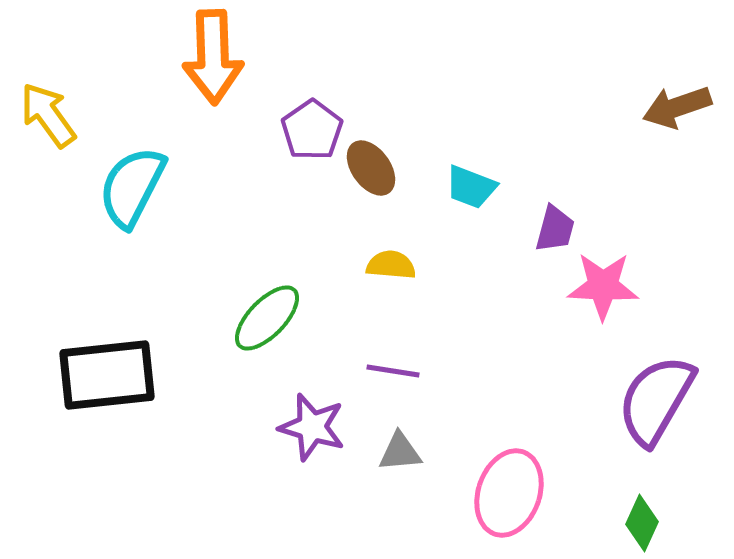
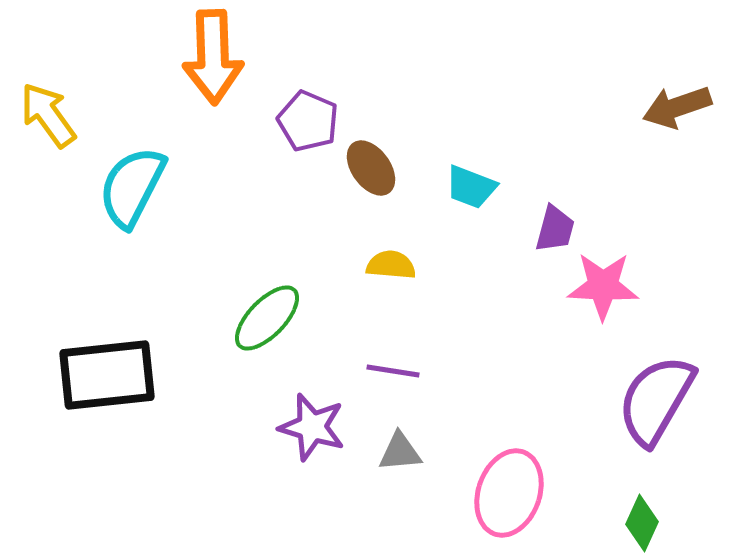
purple pentagon: moved 4 px left, 9 px up; rotated 14 degrees counterclockwise
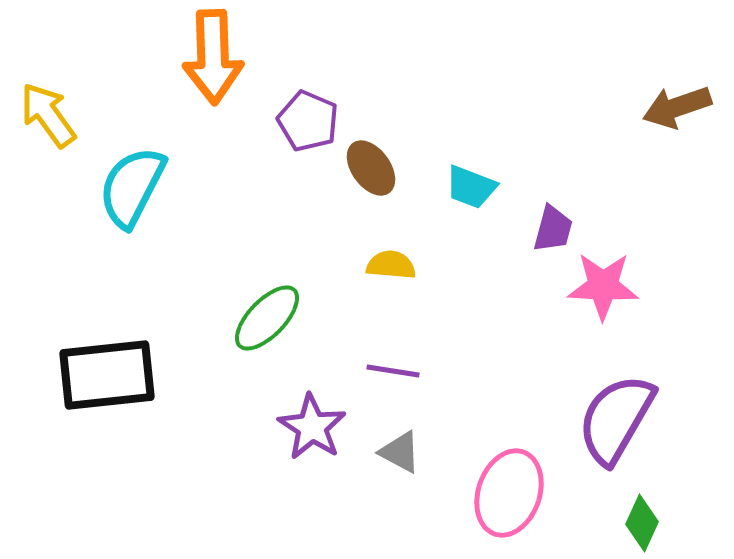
purple trapezoid: moved 2 px left
purple semicircle: moved 40 px left, 19 px down
purple star: rotated 16 degrees clockwise
gray triangle: rotated 33 degrees clockwise
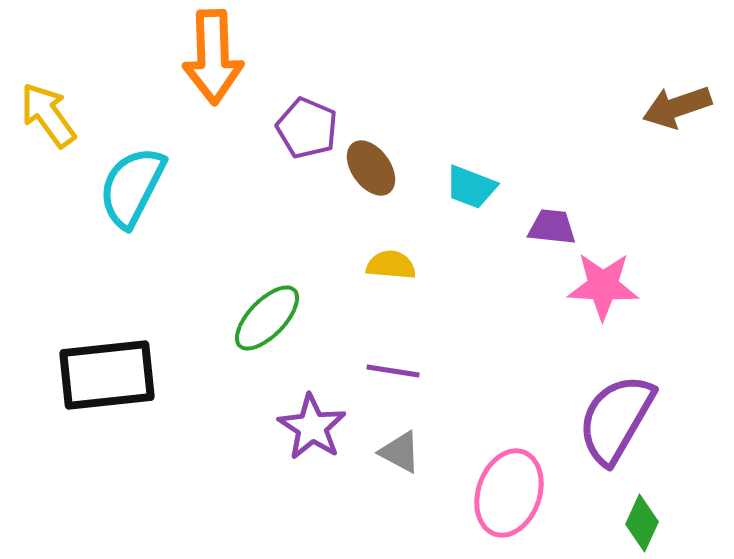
purple pentagon: moved 1 px left, 7 px down
purple trapezoid: moved 1 px left, 2 px up; rotated 99 degrees counterclockwise
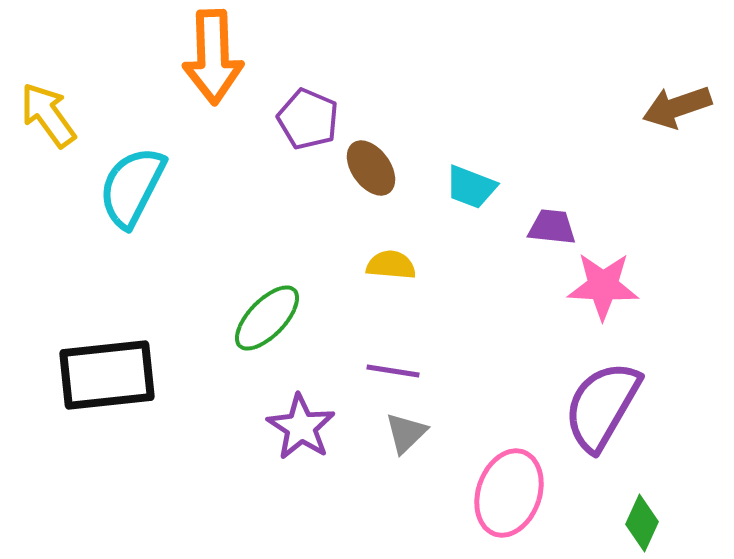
purple pentagon: moved 1 px right, 9 px up
purple semicircle: moved 14 px left, 13 px up
purple star: moved 11 px left
gray triangle: moved 6 px right, 19 px up; rotated 48 degrees clockwise
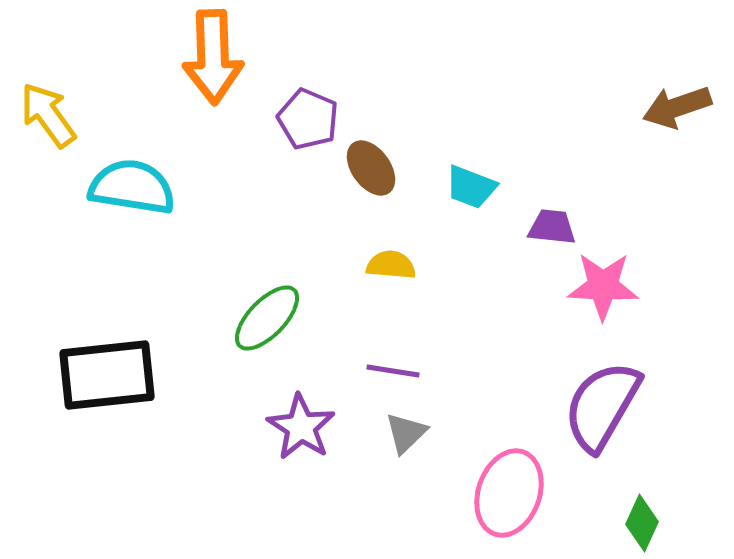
cyan semicircle: rotated 72 degrees clockwise
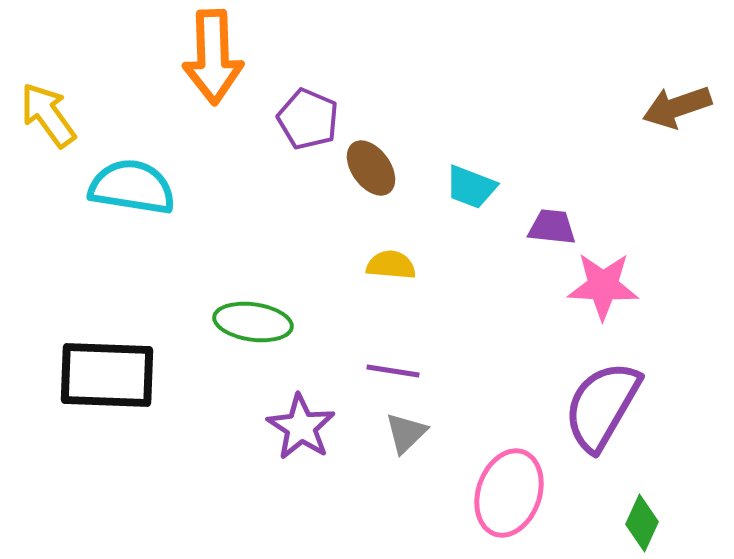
green ellipse: moved 14 px left, 4 px down; rotated 54 degrees clockwise
black rectangle: rotated 8 degrees clockwise
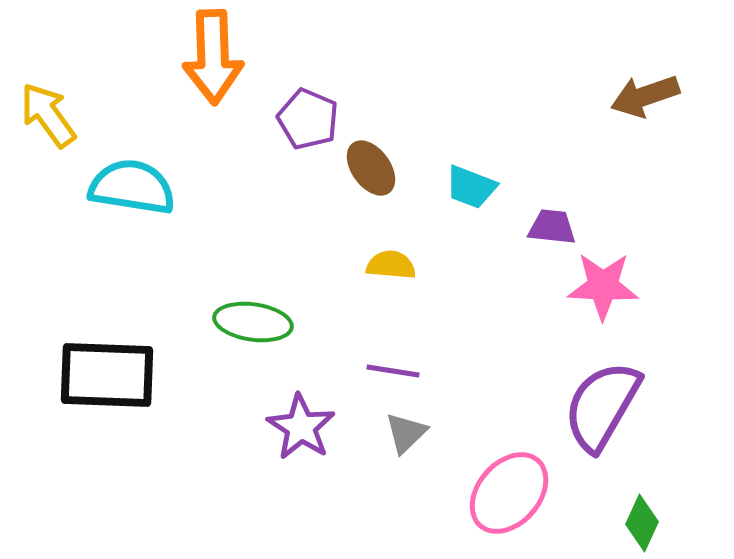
brown arrow: moved 32 px left, 11 px up
pink ellipse: rotated 22 degrees clockwise
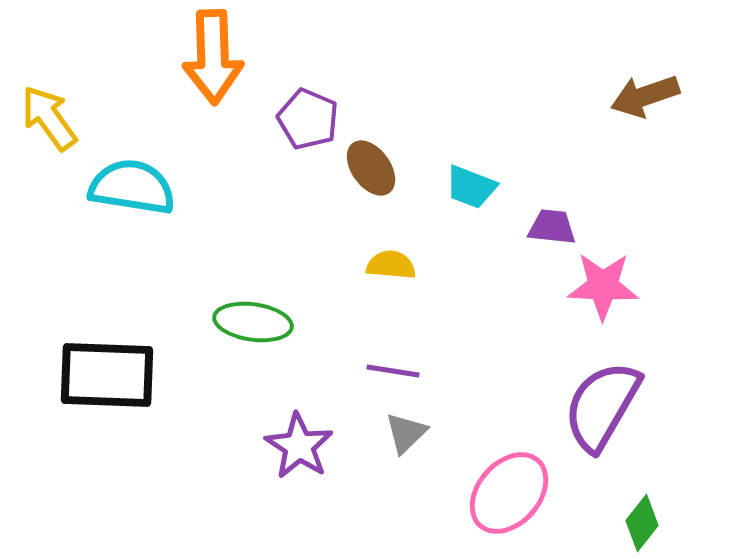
yellow arrow: moved 1 px right, 3 px down
purple star: moved 2 px left, 19 px down
green diamond: rotated 14 degrees clockwise
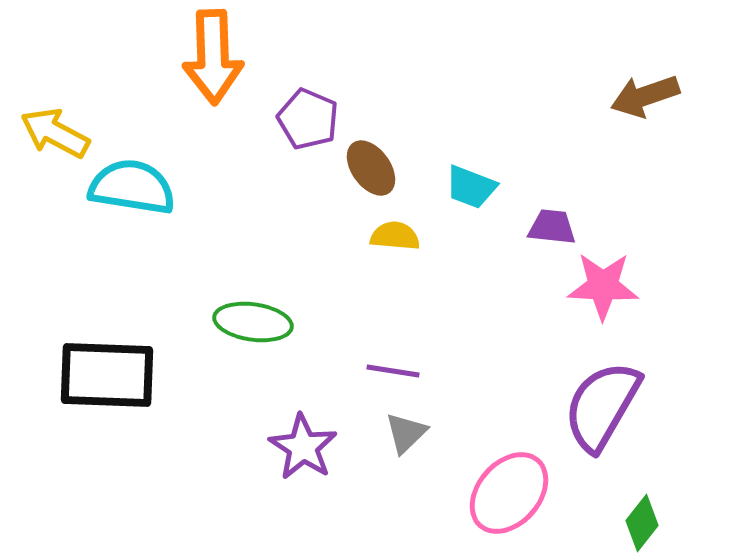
yellow arrow: moved 6 px right, 15 px down; rotated 26 degrees counterclockwise
yellow semicircle: moved 4 px right, 29 px up
purple star: moved 4 px right, 1 px down
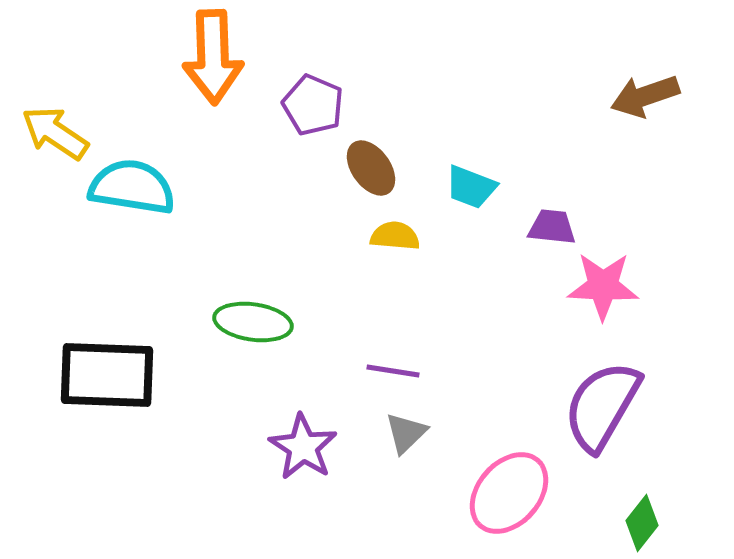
purple pentagon: moved 5 px right, 14 px up
yellow arrow: rotated 6 degrees clockwise
